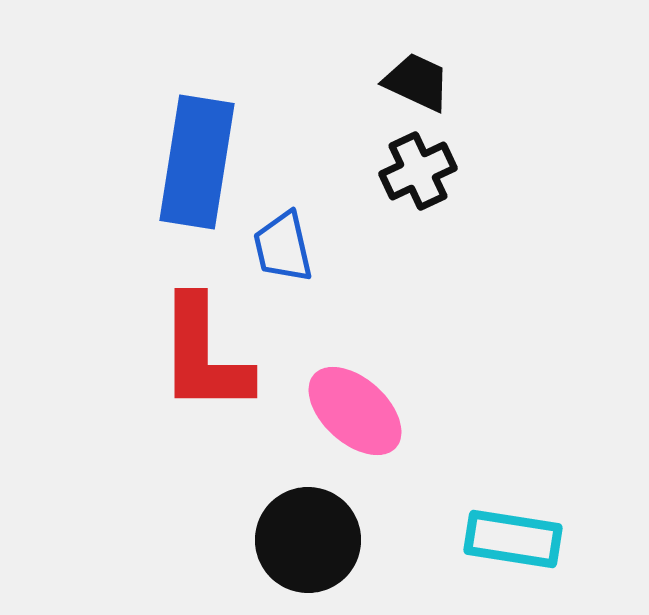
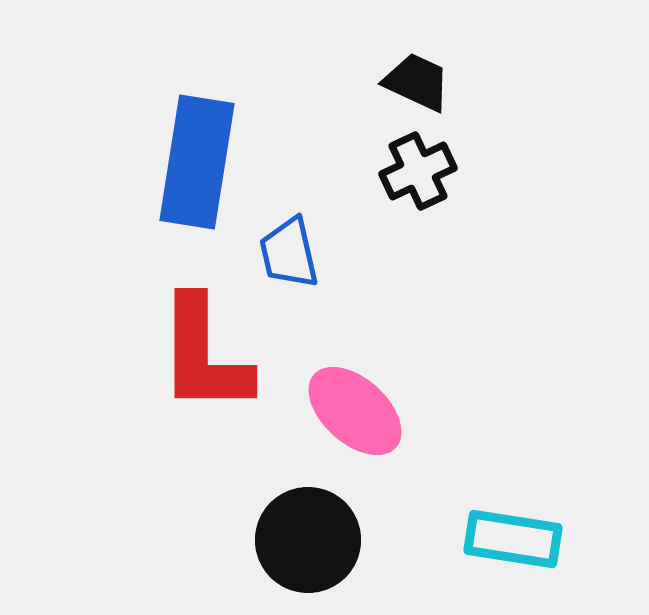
blue trapezoid: moved 6 px right, 6 px down
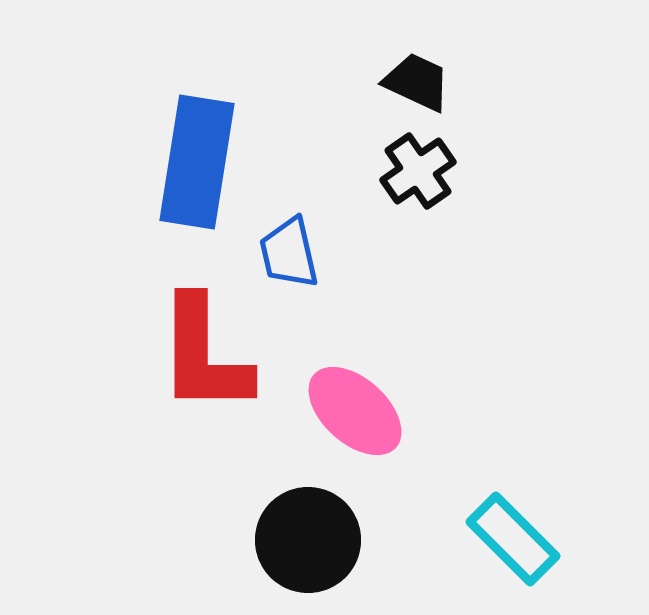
black cross: rotated 10 degrees counterclockwise
cyan rectangle: rotated 36 degrees clockwise
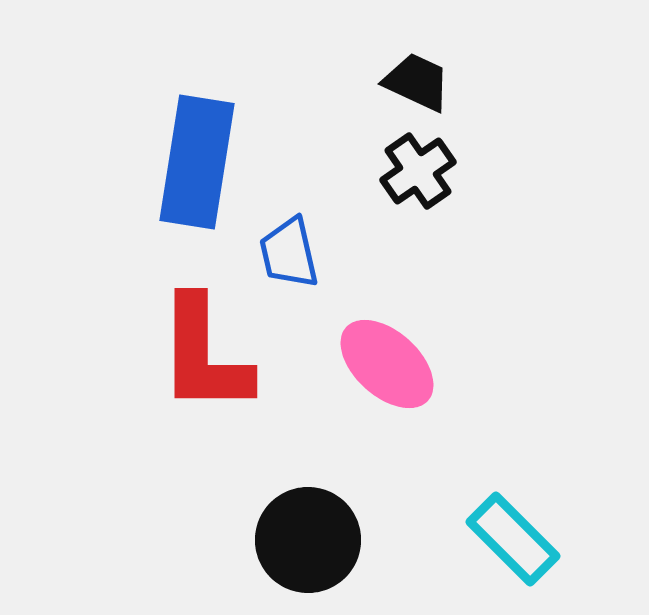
pink ellipse: moved 32 px right, 47 px up
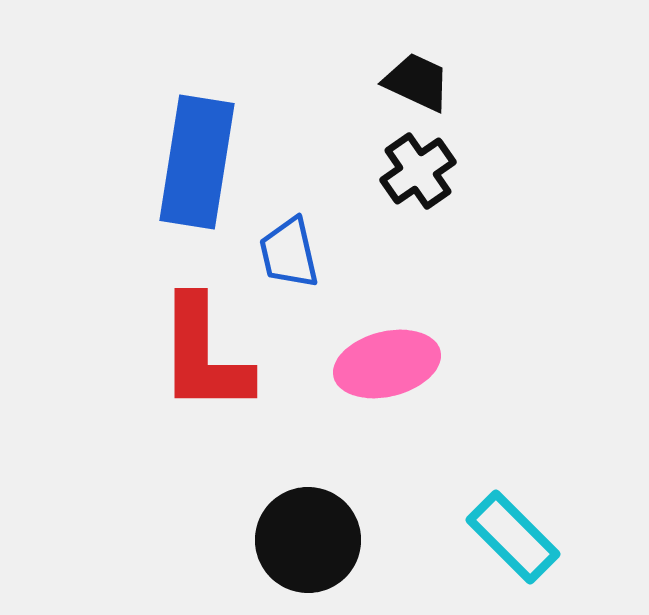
pink ellipse: rotated 56 degrees counterclockwise
cyan rectangle: moved 2 px up
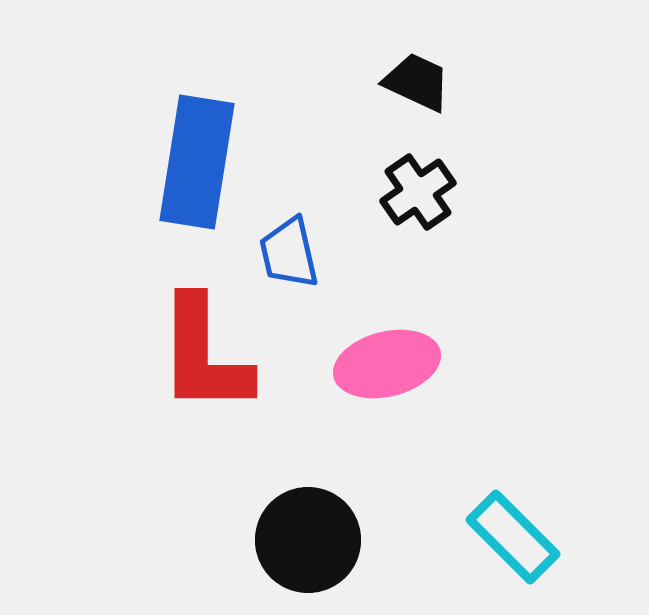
black cross: moved 21 px down
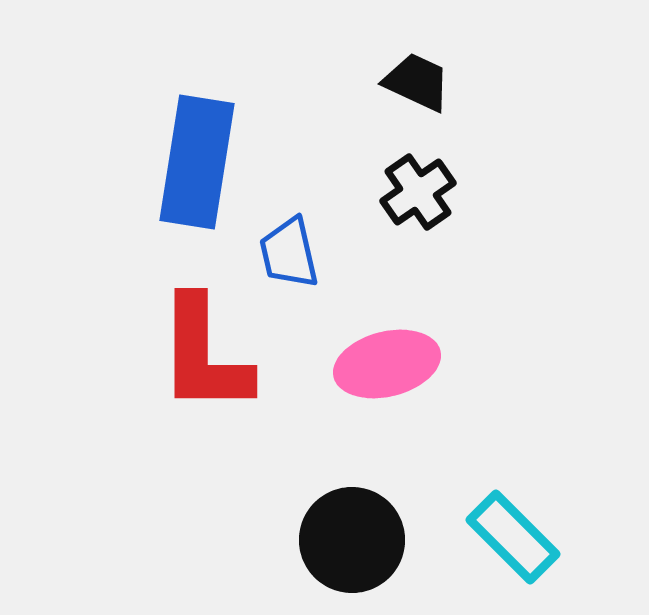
black circle: moved 44 px right
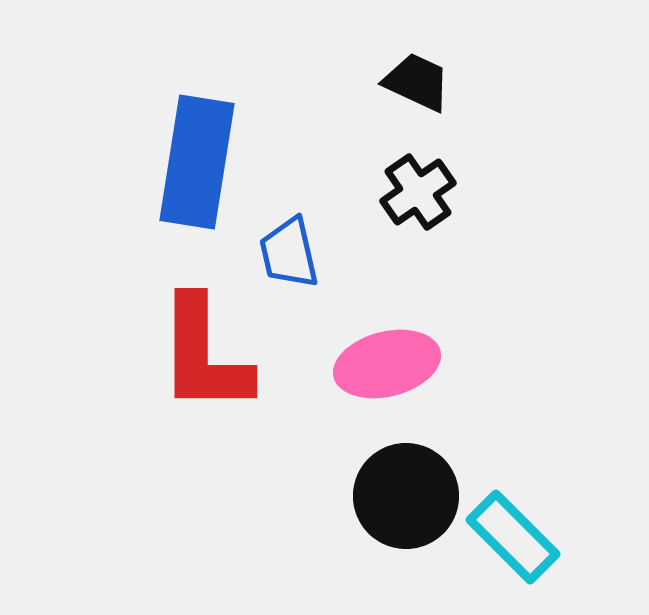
black circle: moved 54 px right, 44 px up
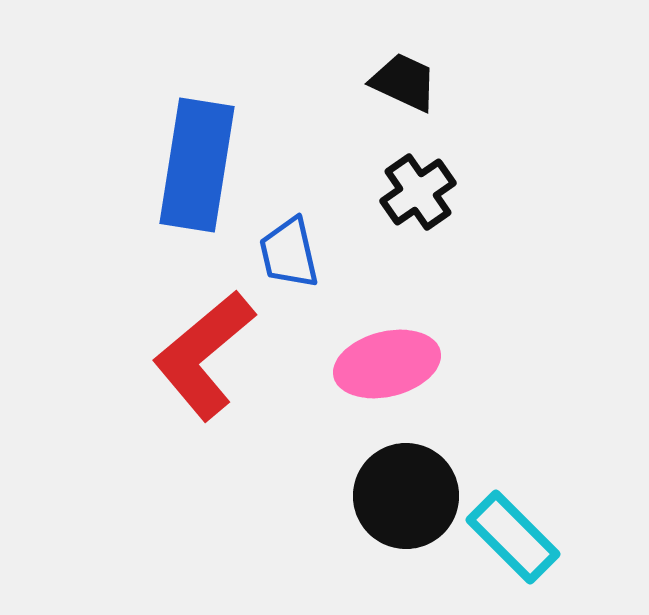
black trapezoid: moved 13 px left
blue rectangle: moved 3 px down
red L-shape: rotated 50 degrees clockwise
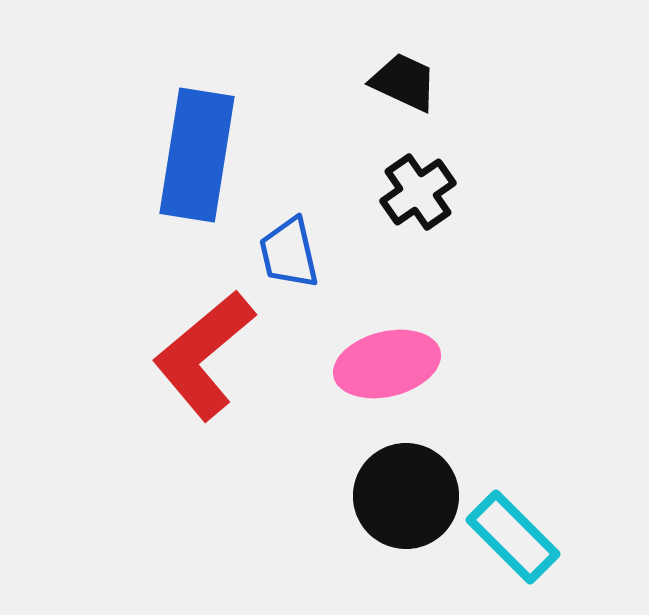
blue rectangle: moved 10 px up
